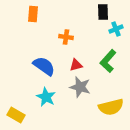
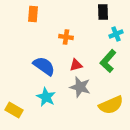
cyan cross: moved 5 px down
yellow semicircle: moved 2 px up; rotated 10 degrees counterclockwise
yellow rectangle: moved 2 px left, 5 px up
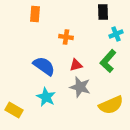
orange rectangle: moved 2 px right
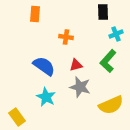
yellow rectangle: moved 3 px right, 7 px down; rotated 24 degrees clockwise
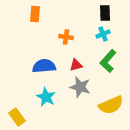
black rectangle: moved 2 px right, 1 px down
cyan cross: moved 13 px left
blue semicircle: rotated 40 degrees counterclockwise
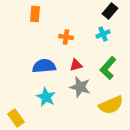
black rectangle: moved 5 px right, 2 px up; rotated 42 degrees clockwise
green L-shape: moved 7 px down
yellow rectangle: moved 1 px left, 1 px down
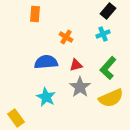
black rectangle: moved 2 px left
orange cross: rotated 24 degrees clockwise
blue semicircle: moved 2 px right, 4 px up
gray star: rotated 20 degrees clockwise
yellow semicircle: moved 7 px up
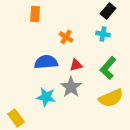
cyan cross: rotated 32 degrees clockwise
gray star: moved 9 px left
cyan star: rotated 18 degrees counterclockwise
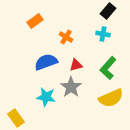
orange rectangle: moved 7 px down; rotated 49 degrees clockwise
blue semicircle: rotated 15 degrees counterclockwise
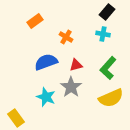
black rectangle: moved 1 px left, 1 px down
cyan star: rotated 12 degrees clockwise
